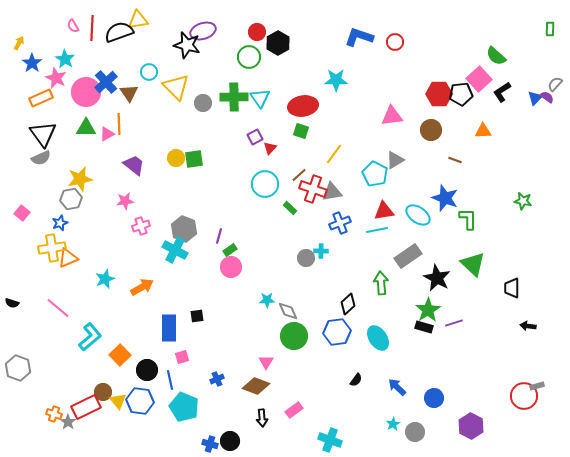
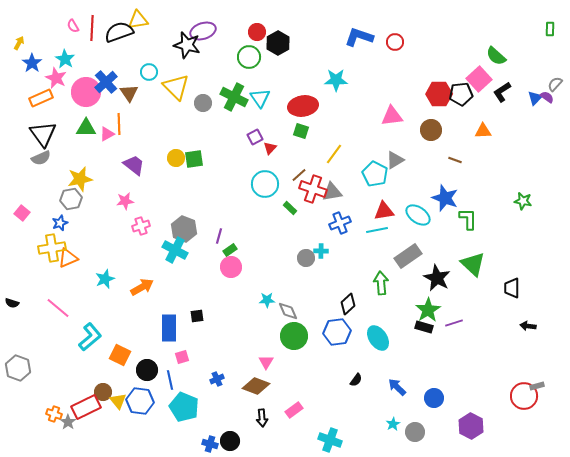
green cross at (234, 97): rotated 28 degrees clockwise
orange square at (120, 355): rotated 20 degrees counterclockwise
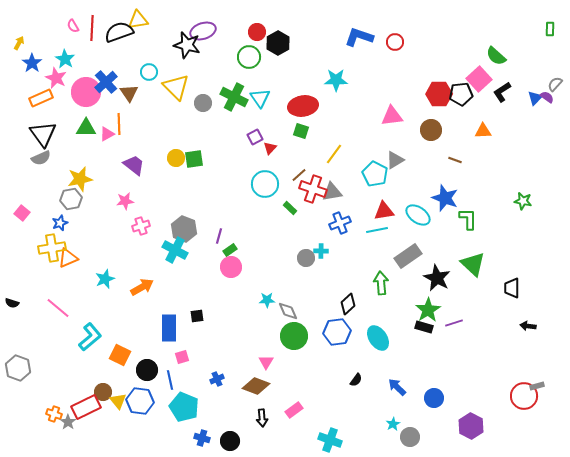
gray circle at (415, 432): moved 5 px left, 5 px down
blue cross at (210, 444): moved 8 px left, 6 px up
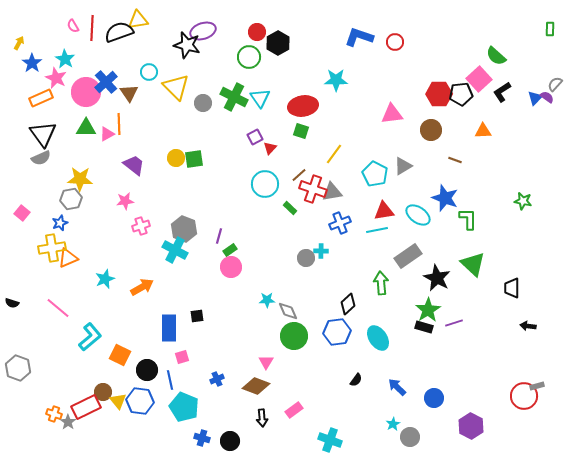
pink triangle at (392, 116): moved 2 px up
gray triangle at (395, 160): moved 8 px right, 6 px down
yellow star at (80, 179): rotated 15 degrees clockwise
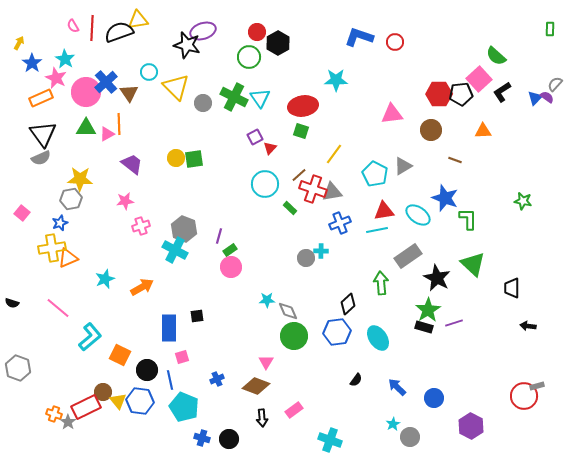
purple trapezoid at (134, 165): moved 2 px left, 1 px up
black circle at (230, 441): moved 1 px left, 2 px up
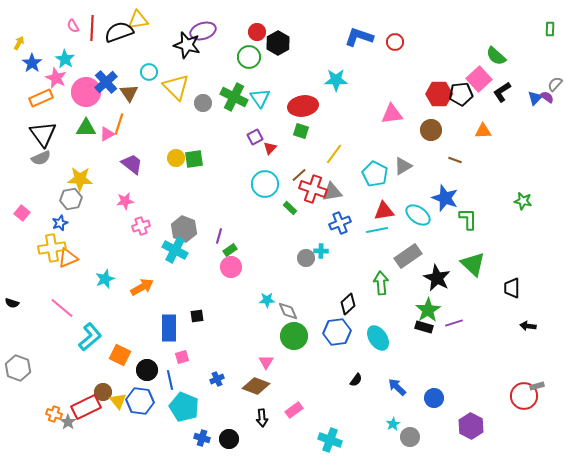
orange line at (119, 124): rotated 20 degrees clockwise
pink line at (58, 308): moved 4 px right
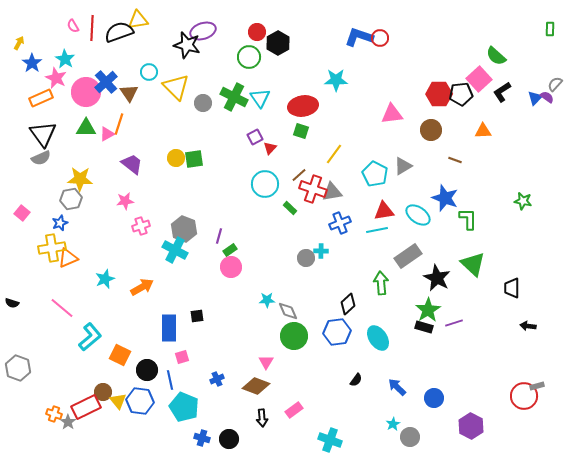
red circle at (395, 42): moved 15 px left, 4 px up
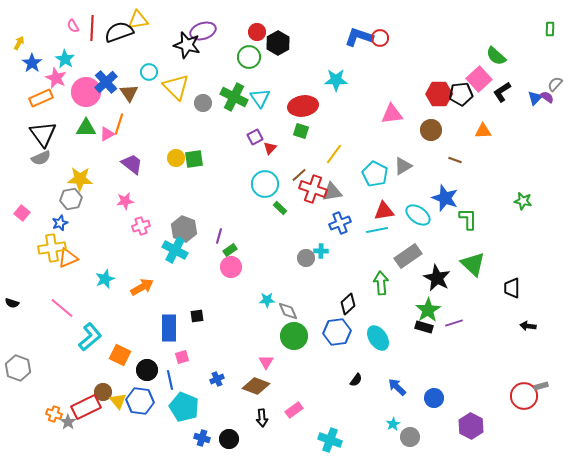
green rectangle at (290, 208): moved 10 px left
gray rectangle at (537, 386): moved 4 px right
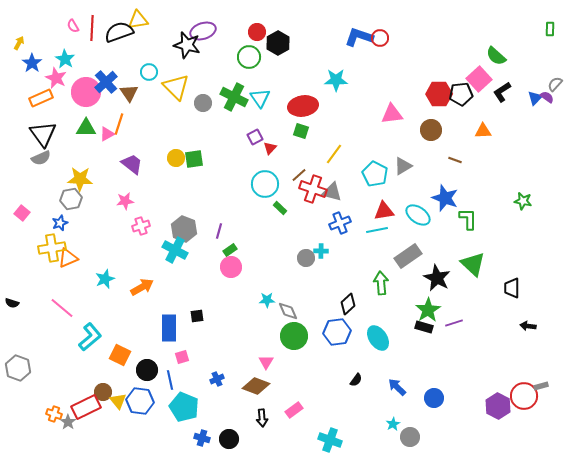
gray triangle at (332, 192): rotated 25 degrees clockwise
purple line at (219, 236): moved 5 px up
purple hexagon at (471, 426): moved 27 px right, 20 px up
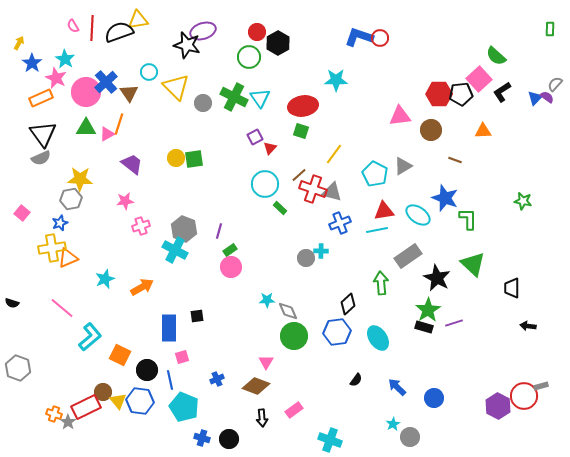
pink triangle at (392, 114): moved 8 px right, 2 px down
